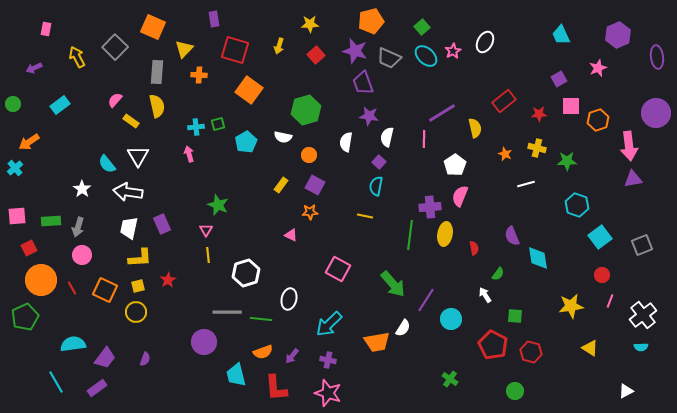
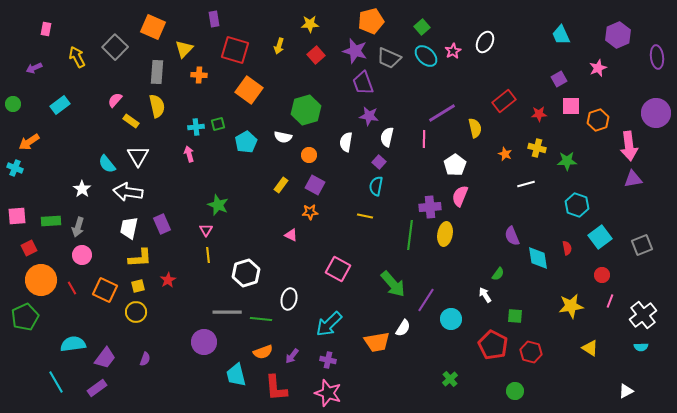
cyan cross at (15, 168): rotated 28 degrees counterclockwise
red semicircle at (474, 248): moved 93 px right
green cross at (450, 379): rotated 14 degrees clockwise
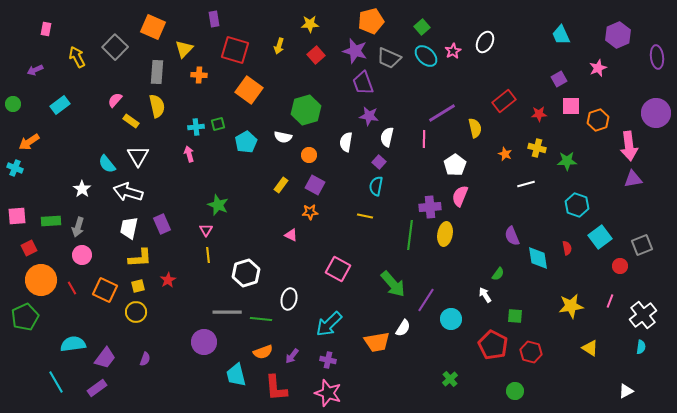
purple arrow at (34, 68): moved 1 px right, 2 px down
white arrow at (128, 192): rotated 8 degrees clockwise
red circle at (602, 275): moved 18 px right, 9 px up
cyan semicircle at (641, 347): rotated 80 degrees counterclockwise
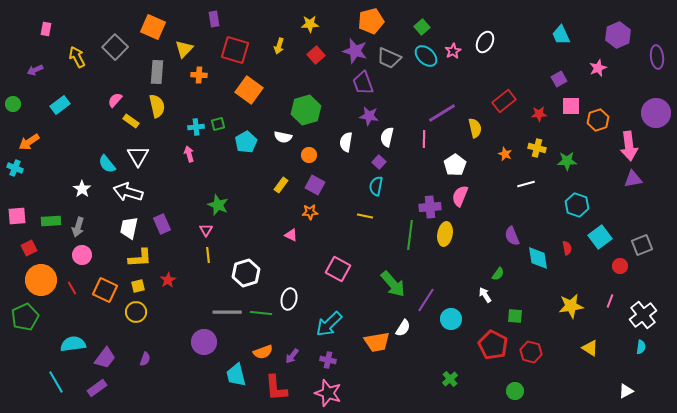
green line at (261, 319): moved 6 px up
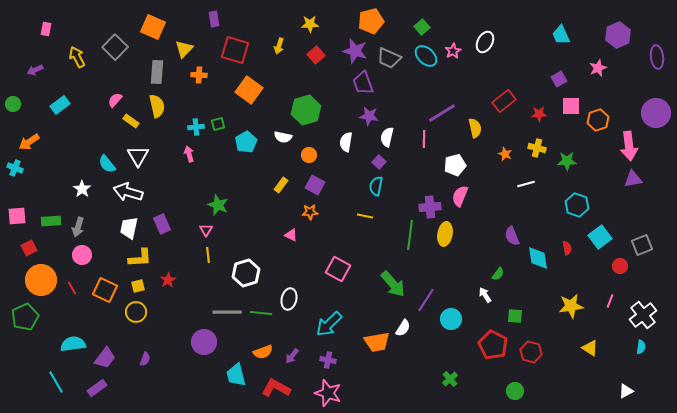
white pentagon at (455, 165): rotated 20 degrees clockwise
red L-shape at (276, 388): rotated 124 degrees clockwise
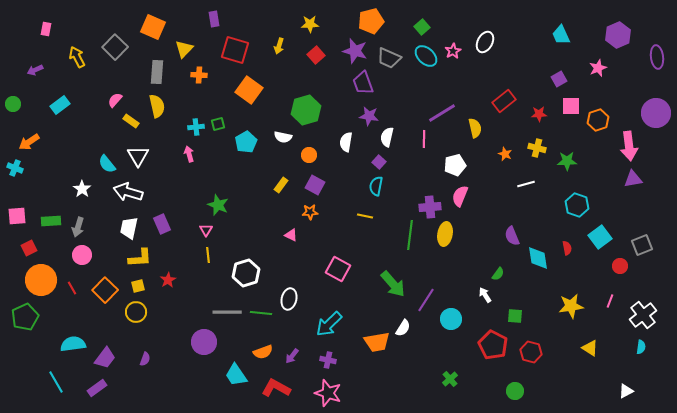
orange square at (105, 290): rotated 20 degrees clockwise
cyan trapezoid at (236, 375): rotated 20 degrees counterclockwise
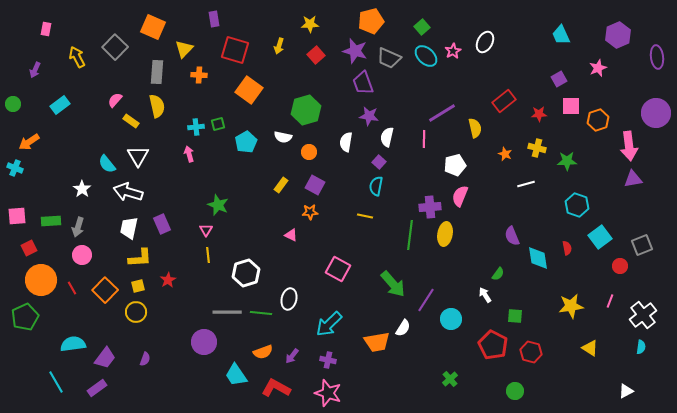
purple arrow at (35, 70): rotated 42 degrees counterclockwise
orange circle at (309, 155): moved 3 px up
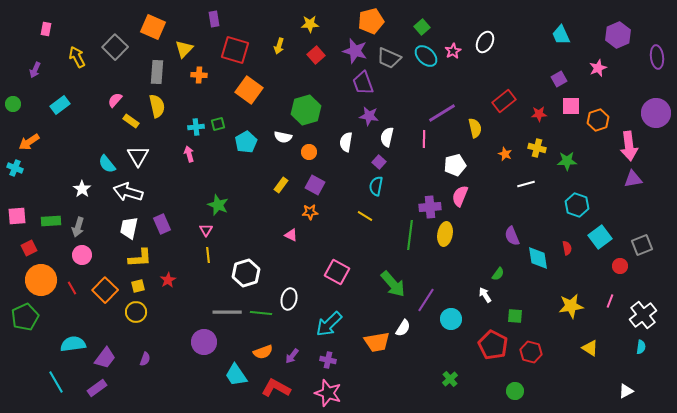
yellow line at (365, 216): rotated 21 degrees clockwise
pink square at (338, 269): moved 1 px left, 3 px down
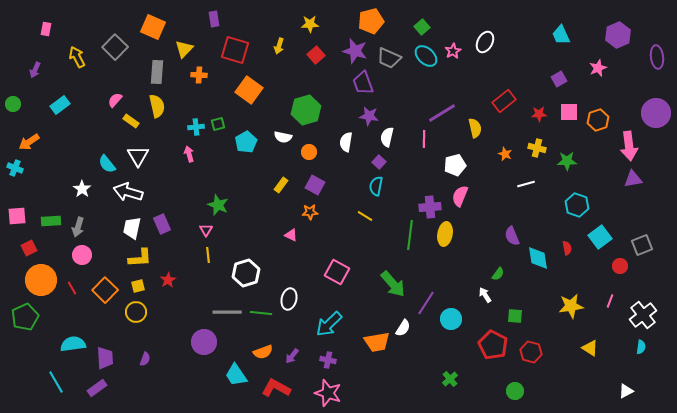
pink square at (571, 106): moved 2 px left, 6 px down
white trapezoid at (129, 228): moved 3 px right
purple line at (426, 300): moved 3 px down
purple trapezoid at (105, 358): rotated 40 degrees counterclockwise
